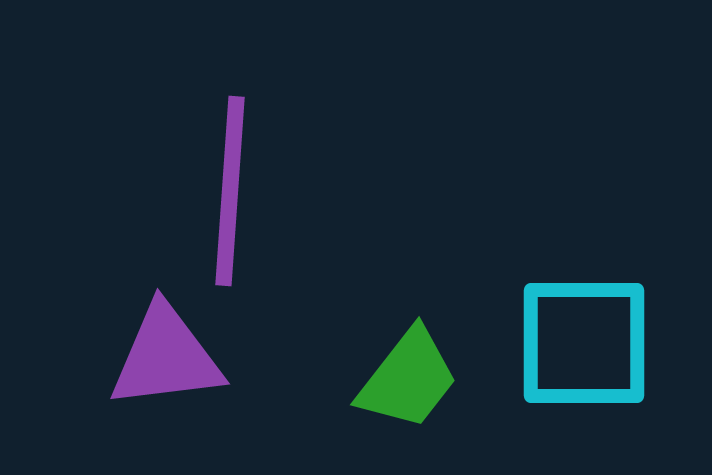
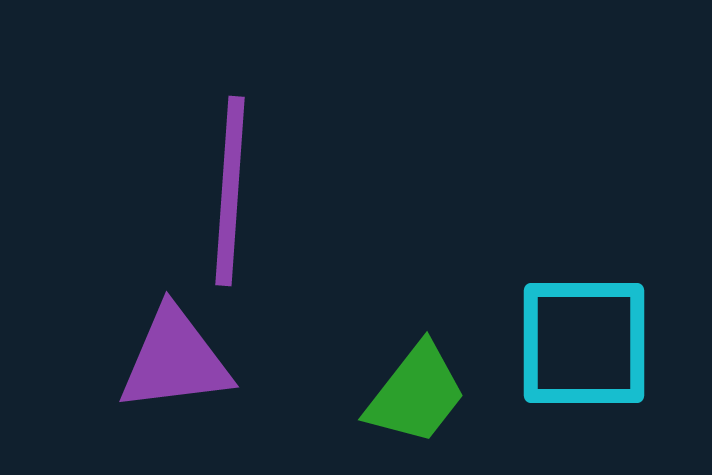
purple triangle: moved 9 px right, 3 px down
green trapezoid: moved 8 px right, 15 px down
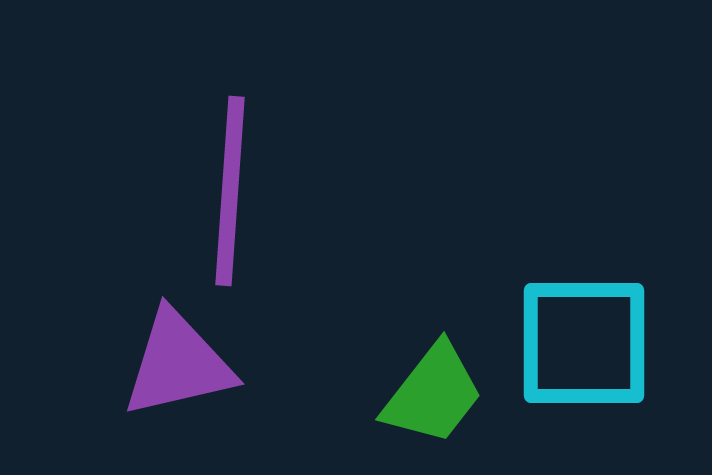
purple triangle: moved 3 px right, 4 px down; rotated 6 degrees counterclockwise
green trapezoid: moved 17 px right
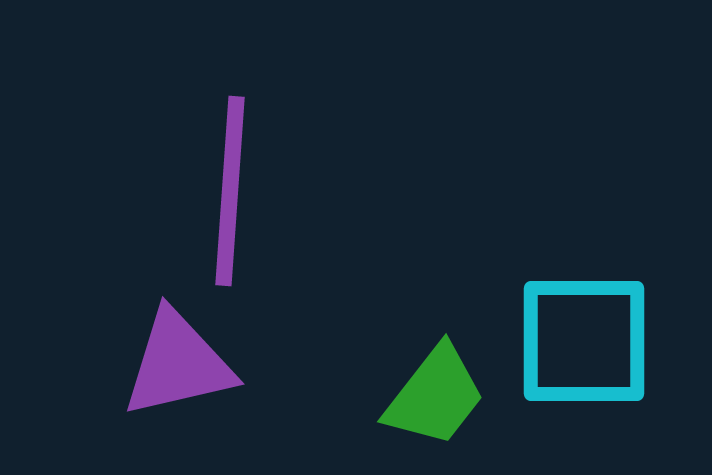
cyan square: moved 2 px up
green trapezoid: moved 2 px right, 2 px down
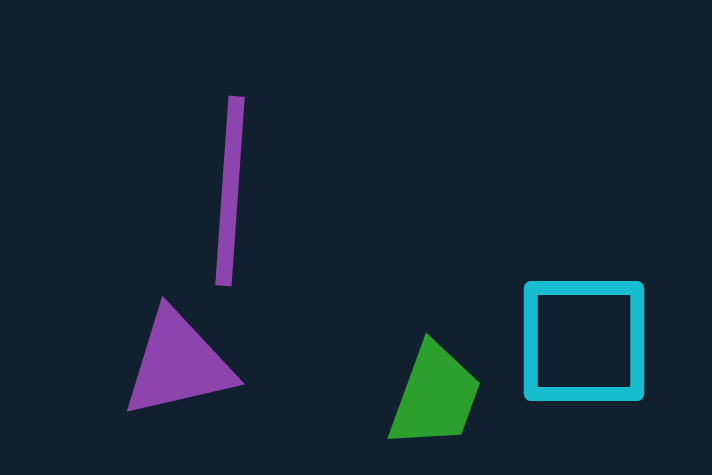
green trapezoid: rotated 18 degrees counterclockwise
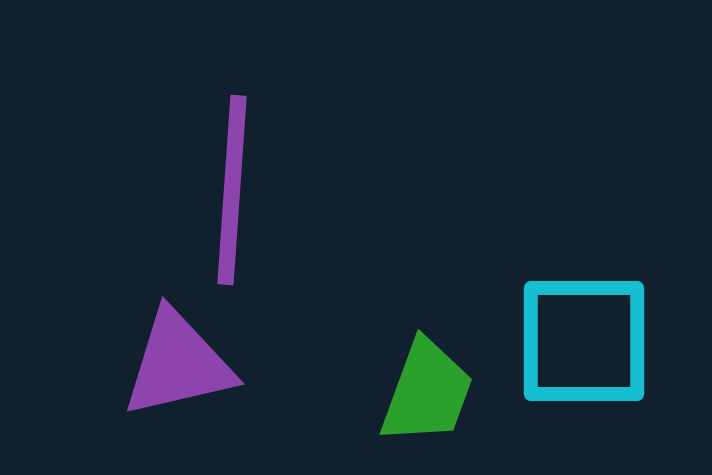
purple line: moved 2 px right, 1 px up
green trapezoid: moved 8 px left, 4 px up
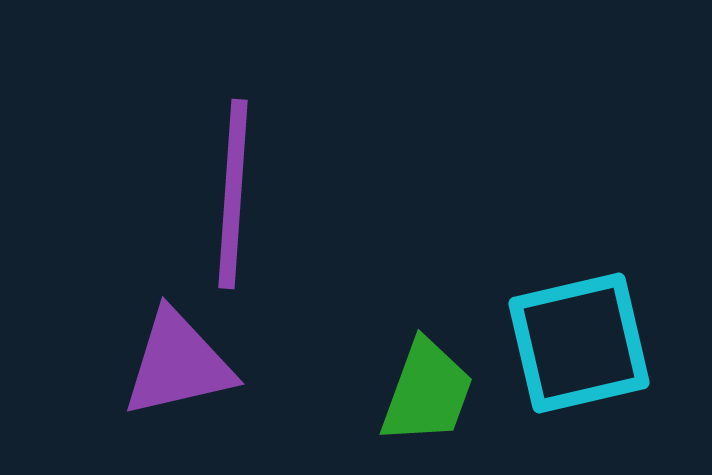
purple line: moved 1 px right, 4 px down
cyan square: moved 5 px left, 2 px down; rotated 13 degrees counterclockwise
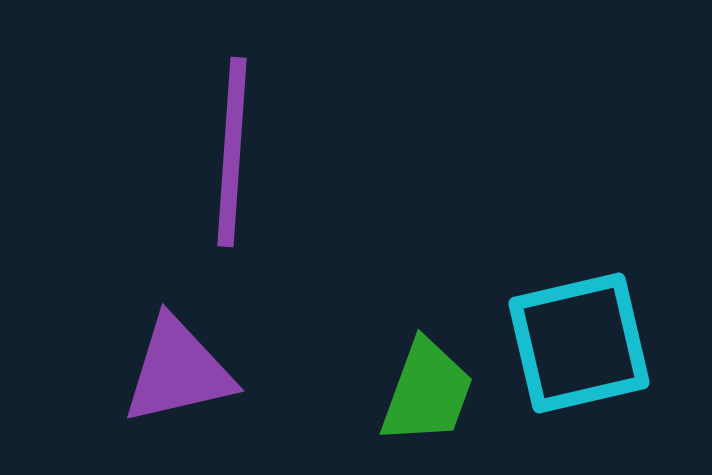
purple line: moved 1 px left, 42 px up
purple triangle: moved 7 px down
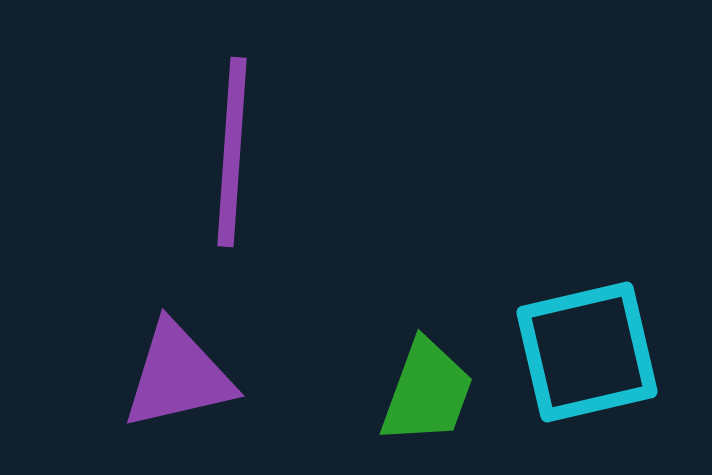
cyan square: moved 8 px right, 9 px down
purple triangle: moved 5 px down
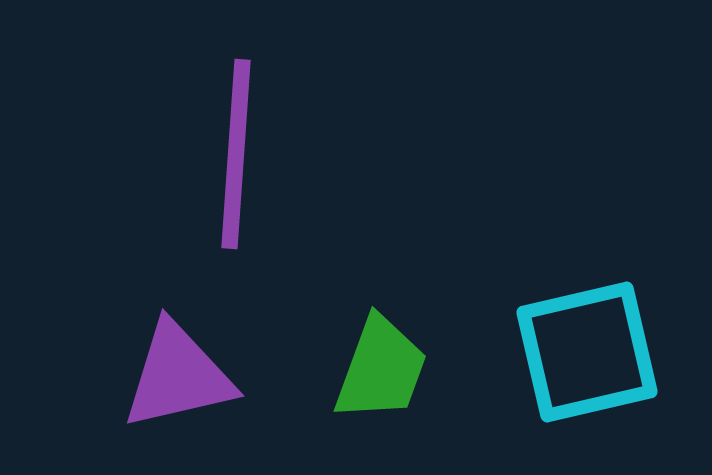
purple line: moved 4 px right, 2 px down
green trapezoid: moved 46 px left, 23 px up
